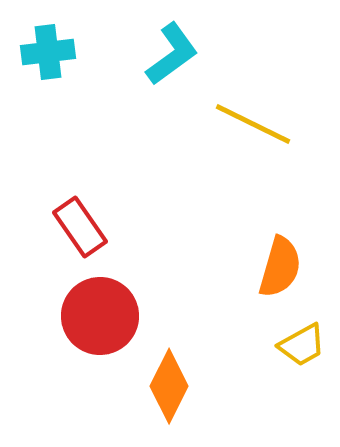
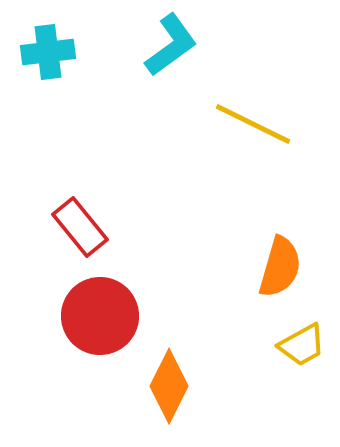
cyan L-shape: moved 1 px left, 9 px up
red rectangle: rotated 4 degrees counterclockwise
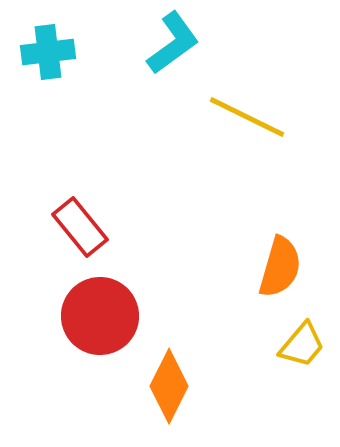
cyan L-shape: moved 2 px right, 2 px up
yellow line: moved 6 px left, 7 px up
yellow trapezoid: rotated 21 degrees counterclockwise
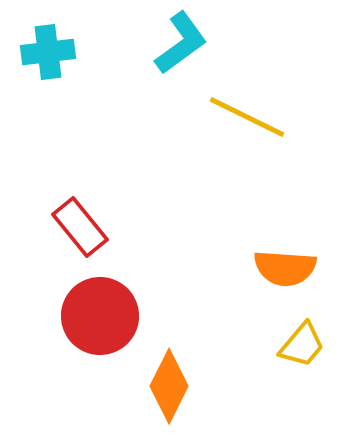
cyan L-shape: moved 8 px right
orange semicircle: moved 5 px right, 1 px down; rotated 78 degrees clockwise
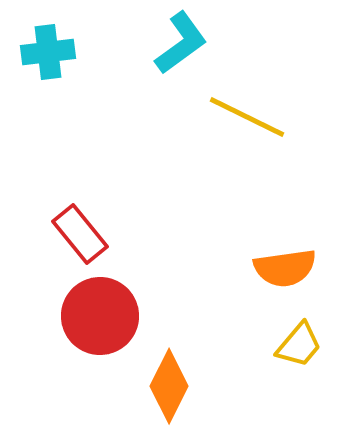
red rectangle: moved 7 px down
orange semicircle: rotated 12 degrees counterclockwise
yellow trapezoid: moved 3 px left
